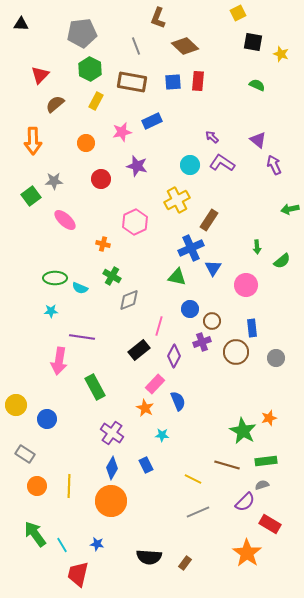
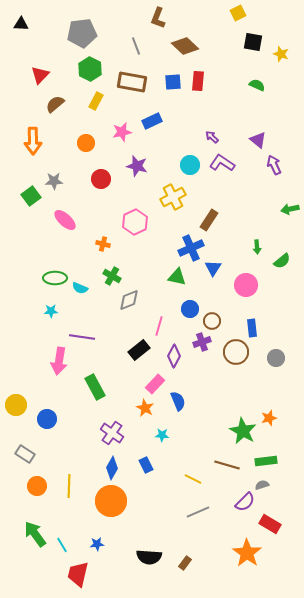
yellow cross at (177, 200): moved 4 px left, 3 px up
blue star at (97, 544): rotated 16 degrees counterclockwise
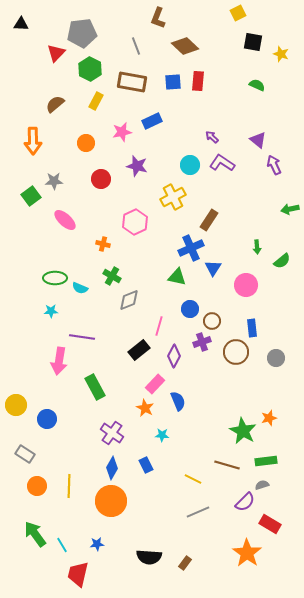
red triangle at (40, 75): moved 16 px right, 22 px up
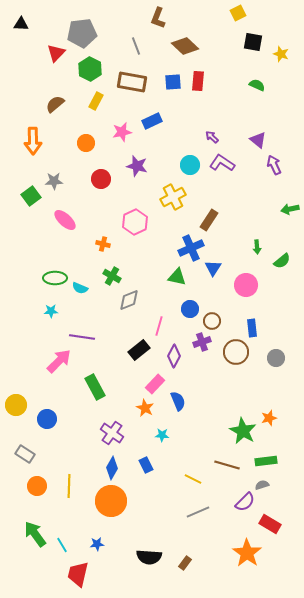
pink arrow at (59, 361): rotated 144 degrees counterclockwise
